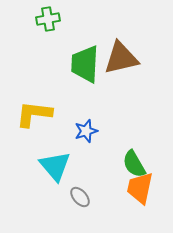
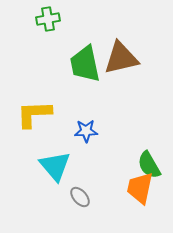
green trapezoid: rotated 15 degrees counterclockwise
yellow L-shape: rotated 9 degrees counterclockwise
blue star: rotated 15 degrees clockwise
green semicircle: moved 15 px right, 1 px down
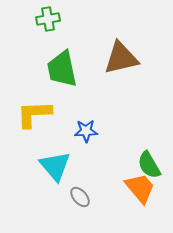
green trapezoid: moved 23 px left, 5 px down
orange trapezoid: rotated 128 degrees clockwise
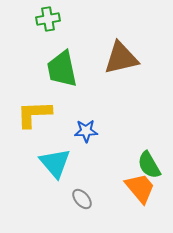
cyan triangle: moved 3 px up
gray ellipse: moved 2 px right, 2 px down
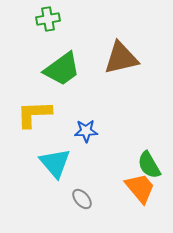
green trapezoid: rotated 114 degrees counterclockwise
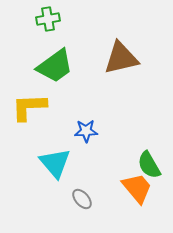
green trapezoid: moved 7 px left, 3 px up
yellow L-shape: moved 5 px left, 7 px up
orange trapezoid: moved 3 px left
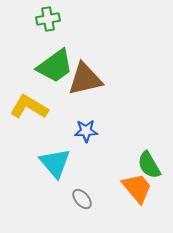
brown triangle: moved 36 px left, 21 px down
yellow L-shape: rotated 33 degrees clockwise
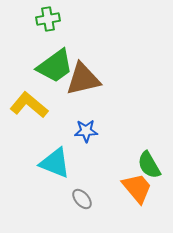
brown triangle: moved 2 px left
yellow L-shape: moved 2 px up; rotated 9 degrees clockwise
cyan triangle: rotated 28 degrees counterclockwise
